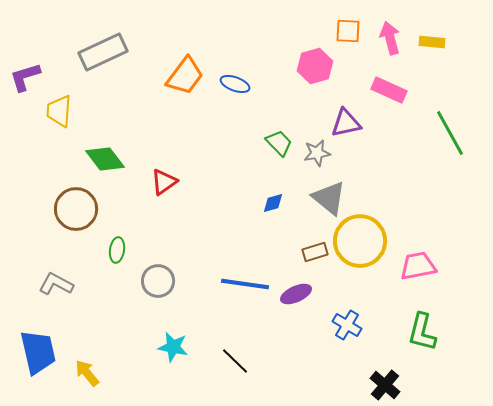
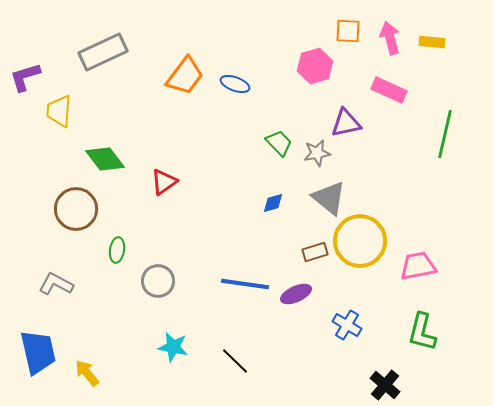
green line: moved 5 px left, 1 px down; rotated 42 degrees clockwise
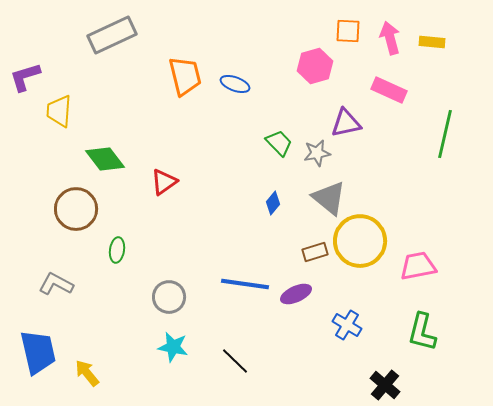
gray rectangle: moved 9 px right, 17 px up
orange trapezoid: rotated 51 degrees counterclockwise
blue diamond: rotated 35 degrees counterclockwise
gray circle: moved 11 px right, 16 px down
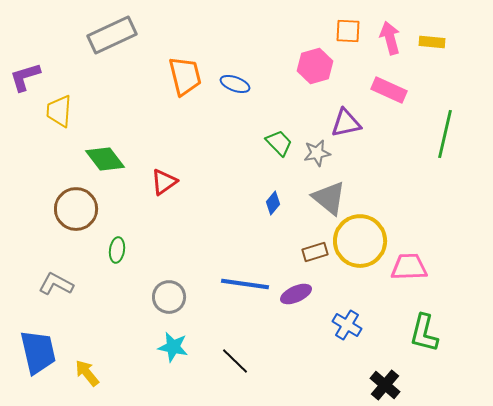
pink trapezoid: moved 9 px left, 1 px down; rotated 9 degrees clockwise
green L-shape: moved 2 px right, 1 px down
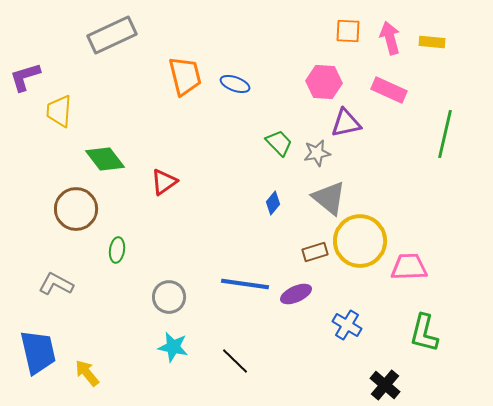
pink hexagon: moved 9 px right, 16 px down; rotated 20 degrees clockwise
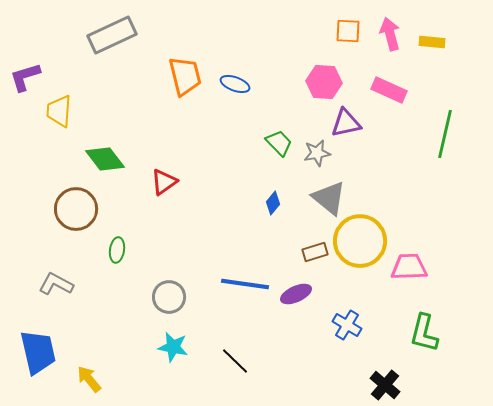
pink arrow: moved 4 px up
yellow arrow: moved 2 px right, 6 px down
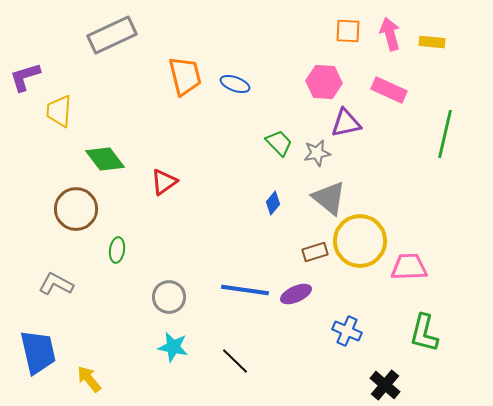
blue line: moved 6 px down
blue cross: moved 6 px down; rotated 8 degrees counterclockwise
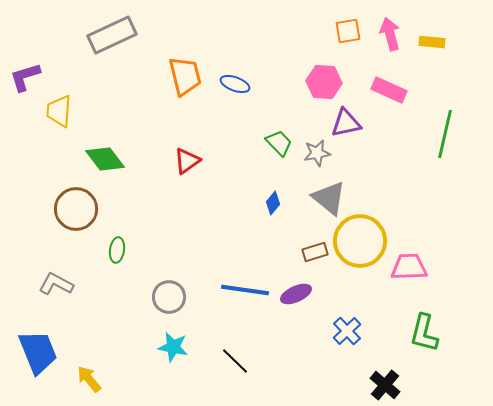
orange square: rotated 12 degrees counterclockwise
red triangle: moved 23 px right, 21 px up
blue cross: rotated 24 degrees clockwise
blue trapezoid: rotated 9 degrees counterclockwise
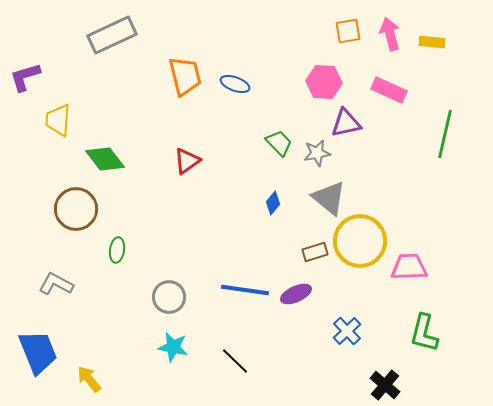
yellow trapezoid: moved 1 px left, 9 px down
